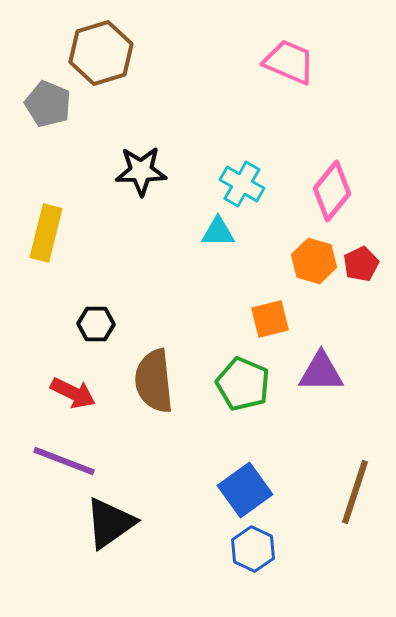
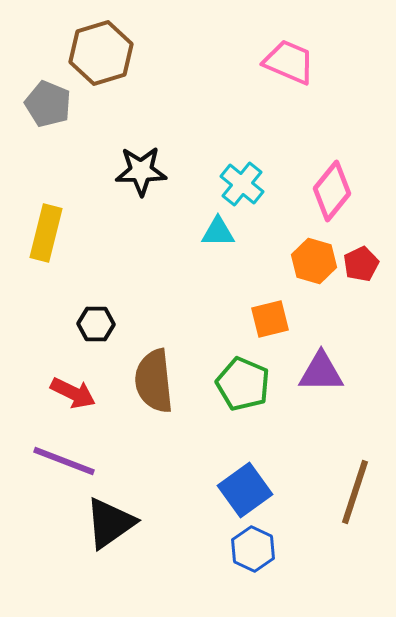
cyan cross: rotated 9 degrees clockwise
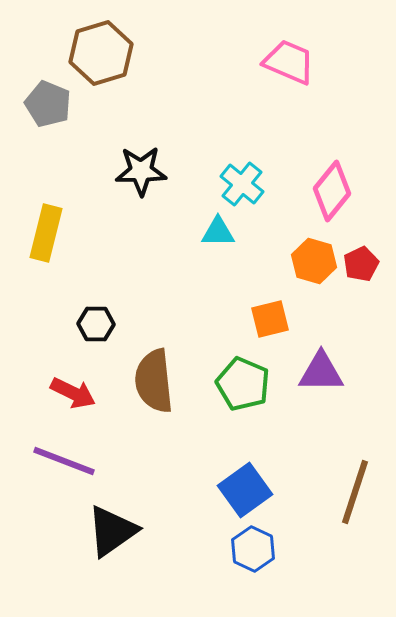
black triangle: moved 2 px right, 8 px down
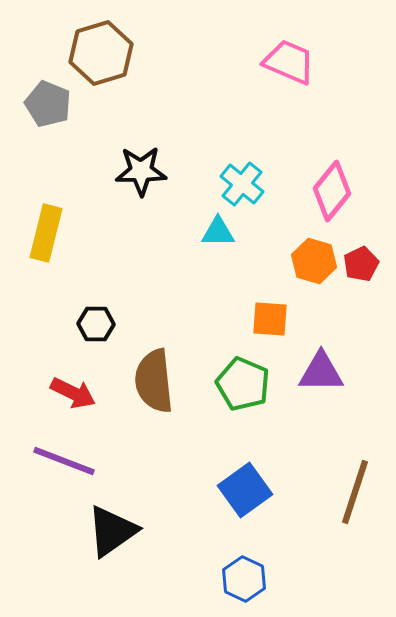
orange square: rotated 18 degrees clockwise
blue hexagon: moved 9 px left, 30 px down
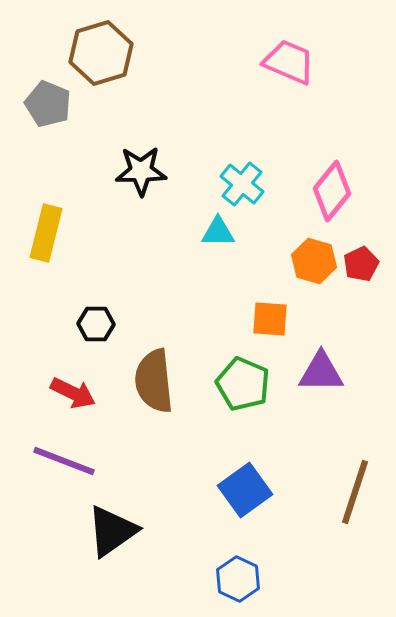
blue hexagon: moved 6 px left
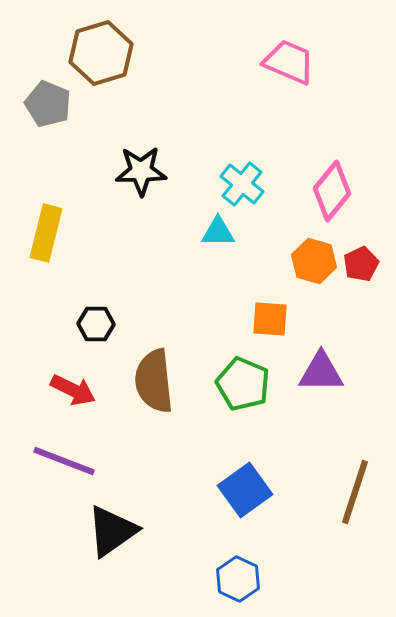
red arrow: moved 3 px up
